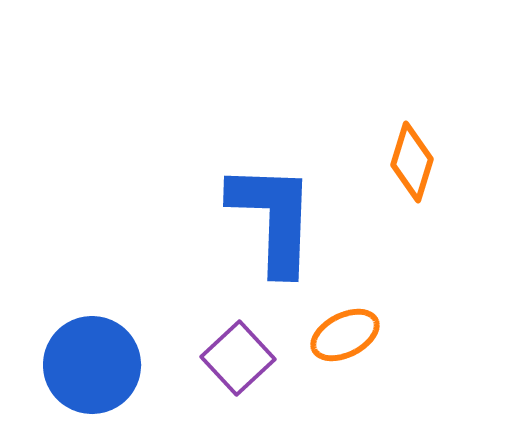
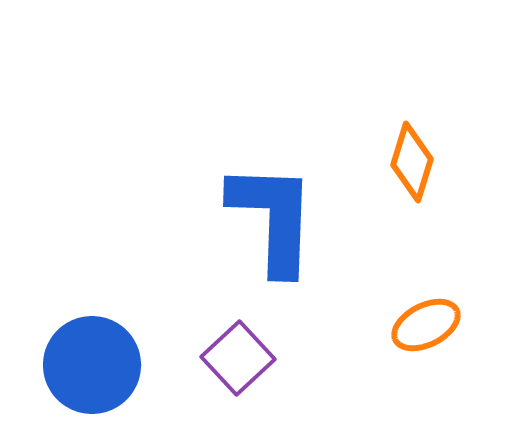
orange ellipse: moved 81 px right, 10 px up
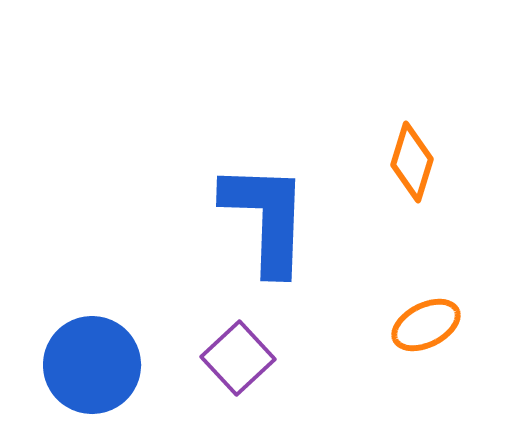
blue L-shape: moved 7 px left
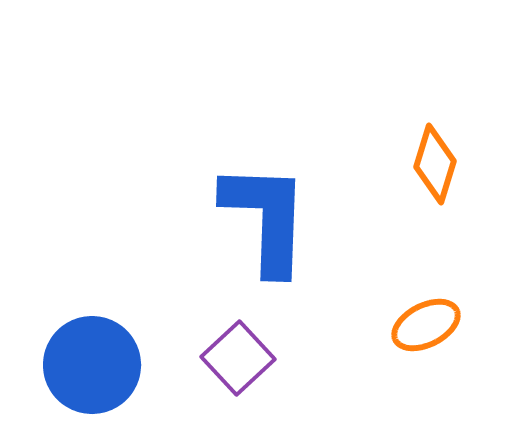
orange diamond: moved 23 px right, 2 px down
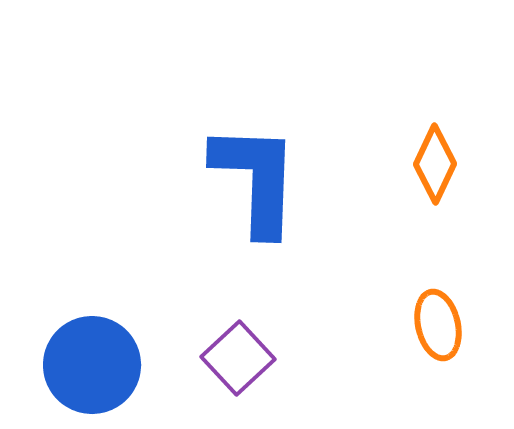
orange diamond: rotated 8 degrees clockwise
blue L-shape: moved 10 px left, 39 px up
orange ellipse: moved 12 px right; rotated 76 degrees counterclockwise
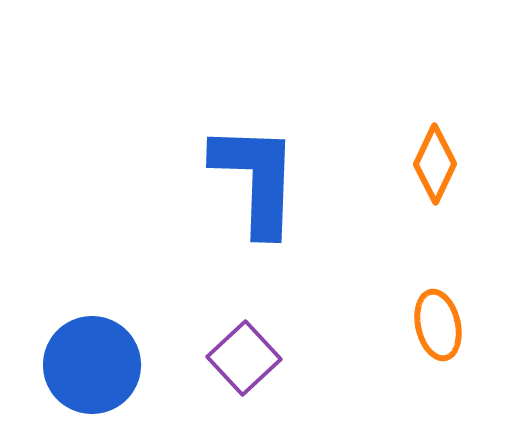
purple square: moved 6 px right
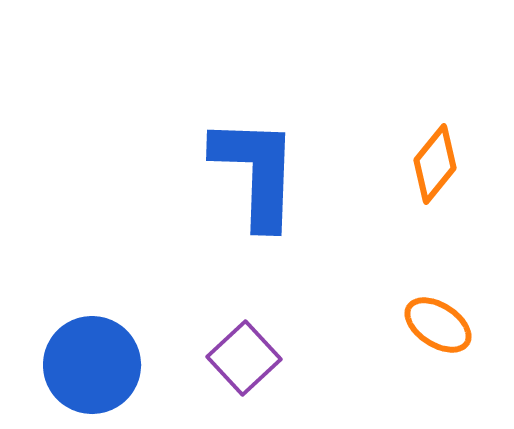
orange diamond: rotated 14 degrees clockwise
blue L-shape: moved 7 px up
orange ellipse: rotated 44 degrees counterclockwise
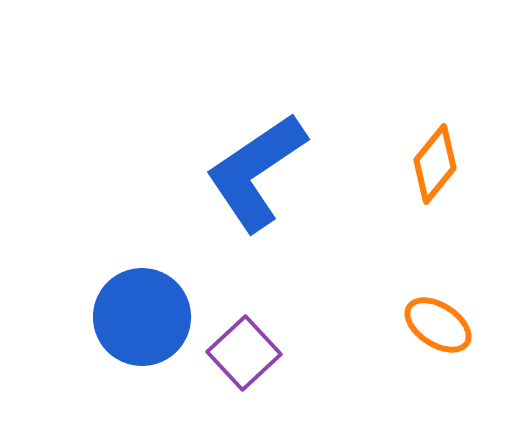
blue L-shape: rotated 126 degrees counterclockwise
purple square: moved 5 px up
blue circle: moved 50 px right, 48 px up
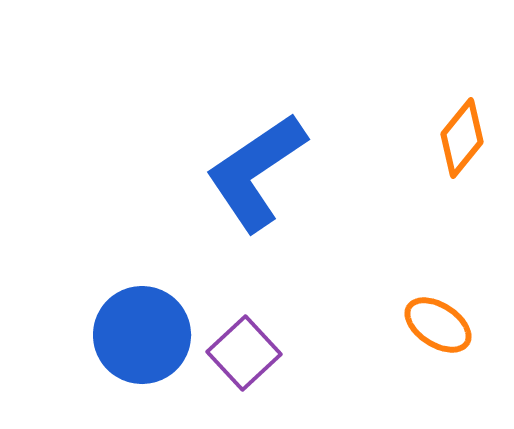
orange diamond: moved 27 px right, 26 px up
blue circle: moved 18 px down
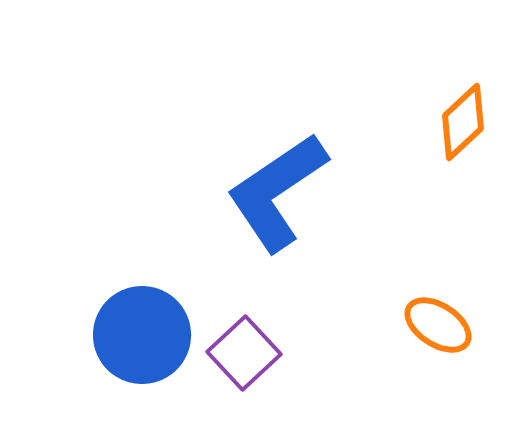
orange diamond: moved 1 px right, 16 px up; rotated 8 degrees clockwise
blue L-shape: moved 21 px right, 20 px down
